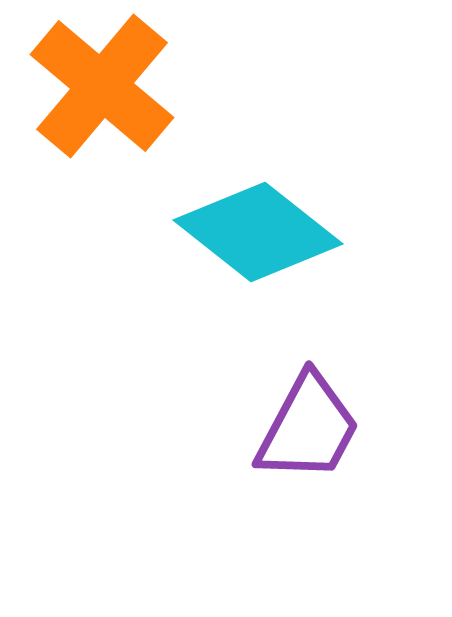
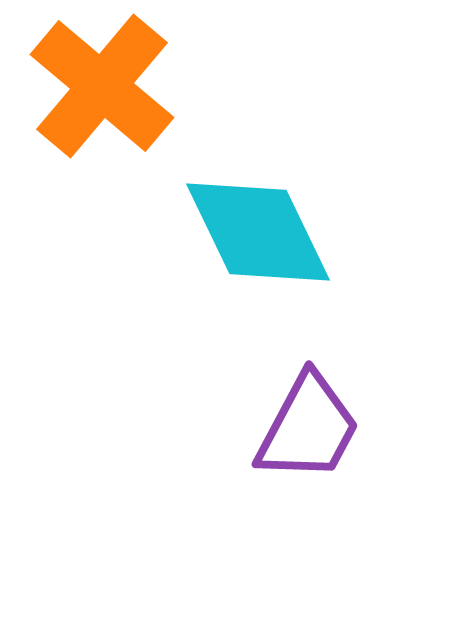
cyan diamond: rotated 26 degrees clockwise
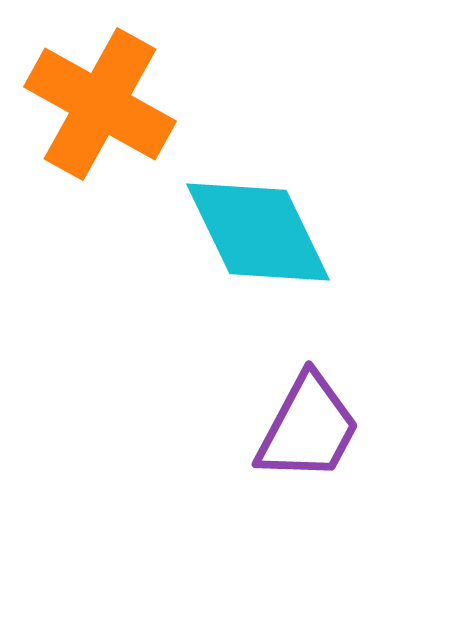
orange cross: moved 2 px left, 18 px down; rotated 11 degrees counterclockwise
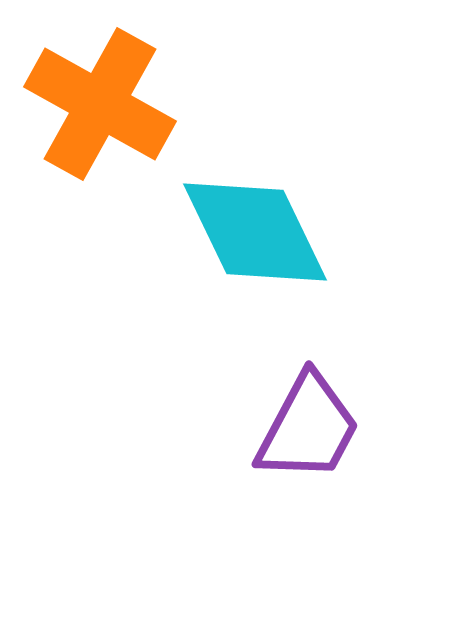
cyan diamond: moved 3 px left
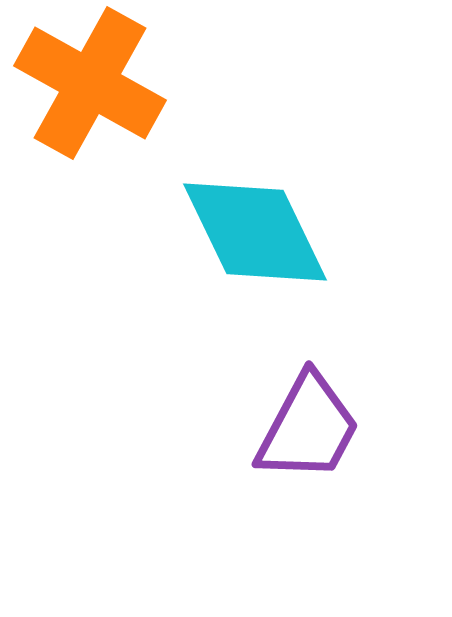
orange cross: moved 10 px left, 21 px up
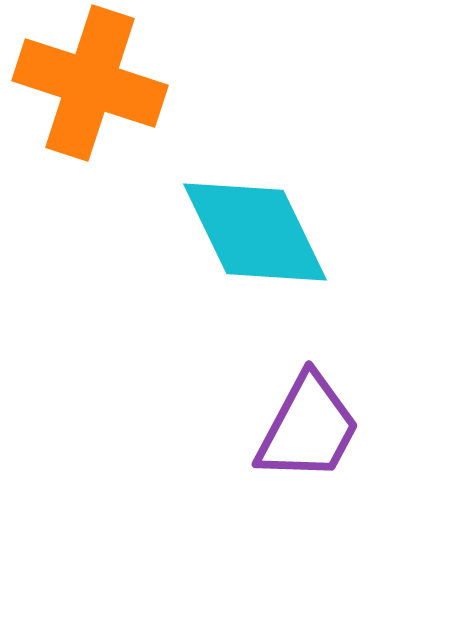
orange cross: rotated 11 degrees counterclockwise
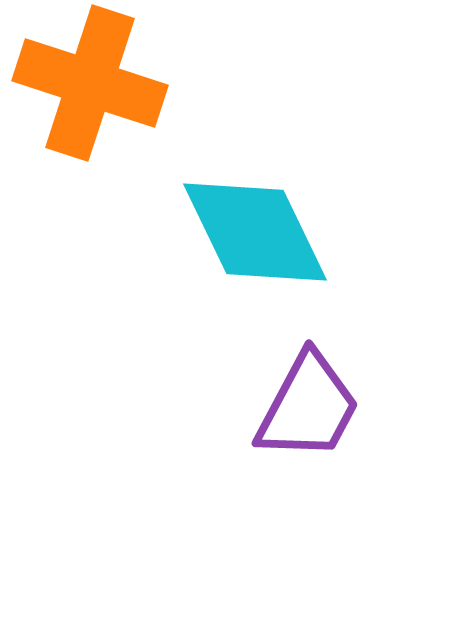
purple trapezoid: moved 21 px up
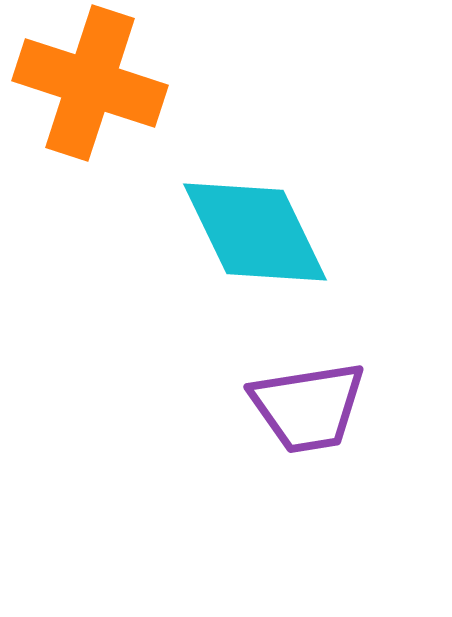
purple trapezoid: rotated 53 degrees clockwise
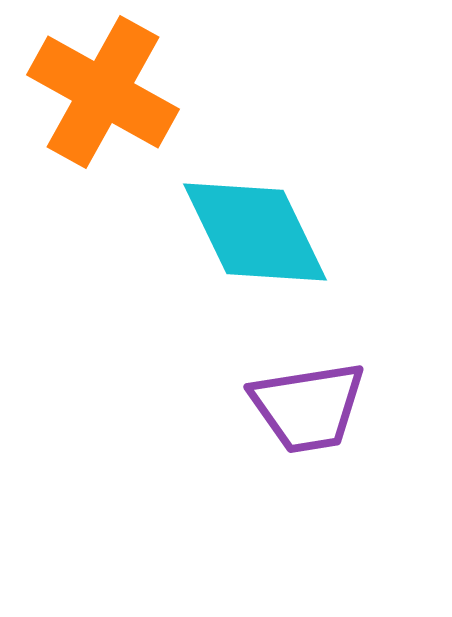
orange cross: moved 13 px right, 9 px down; rotated 11 degrees clockwise
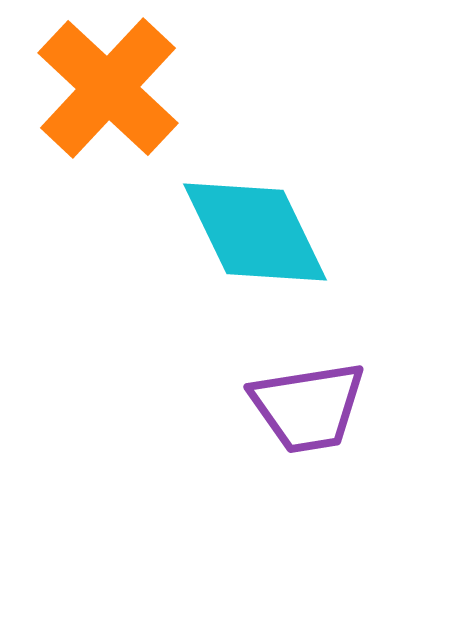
orange cross: moved 5 px right, 4 px up; rotated 14 degrees clockwise
